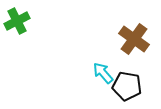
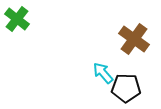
green cross: moved 2 px up; rotated 25 degrees counterclockwise
black pentagon: moved 1 px left, 2 px down; rotated 8 degrees counterclockwise
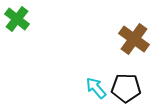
cyan arrow: moved 7 px left, 15 px down
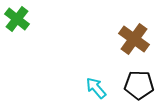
black pentagon: moved 13 px right, 3 px up
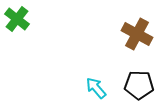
brown cross: moved 3 px right, 5 px up; rotated 8 degrees counterclockwise
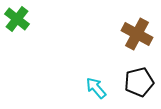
black pentagon: moved 3 px up; rotated 16 degrees counterclockwise
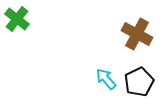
black pentagon: rotated 12 degrees counterclockwise
cyan arrow: moved 10 px right, 9 px up
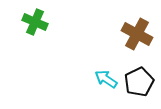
green cross: moved 18 px right, 3 px down; rotated 15 degrees counterclockwise
cyan arrow: rotated 15 degrees counterclockwise
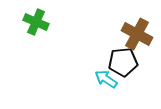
green cross: moved 1 px right
black pentagon: moved 16 px left, 20 px up; rotated 20 degrees clockwise
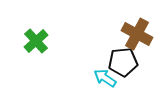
green cross: moved 19 px down; rotated 25 degrees clockwise
cyan arrow: moved 1 px left, 1 px up
